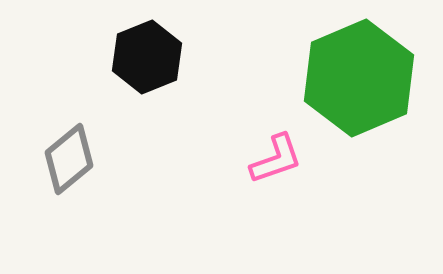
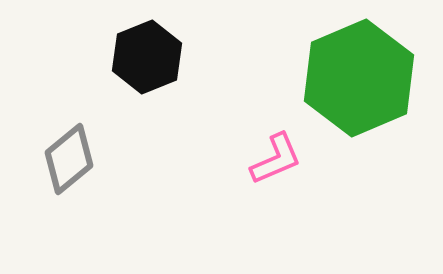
pink L-shape: rotated 4 degrees counterclockwise
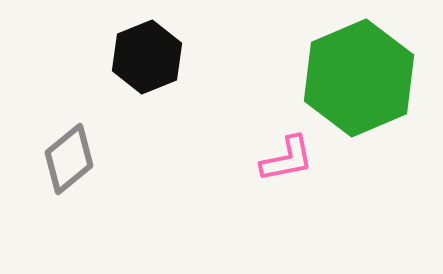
pink L-shape: moved 11 px right; rotated 12 degrees clockwise
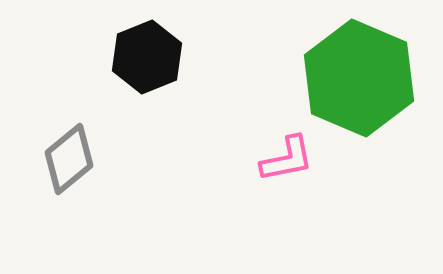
green hexagon: rotated 14 degrees counterclockwise
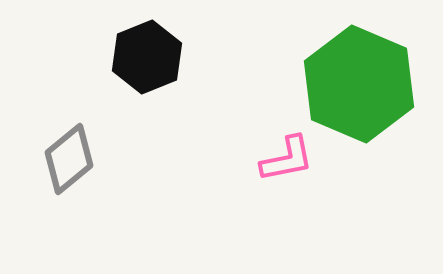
green hexagon: moved 6 px down
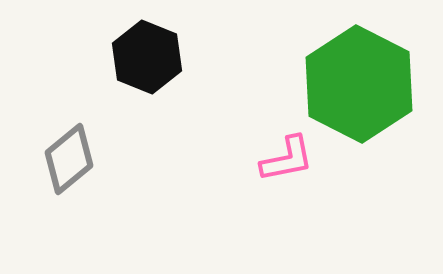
black hexagon: rotated 16 degrees counterclockwise
green hexagon: rotated 4 degrees clockwise
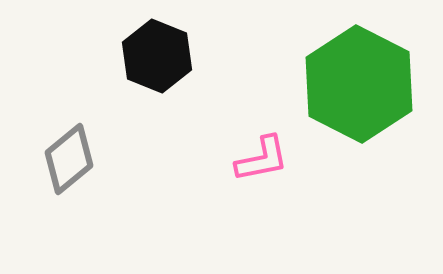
black hexagon: moved 10 px right, 1 px up
pink L-shape: moved 25 px left
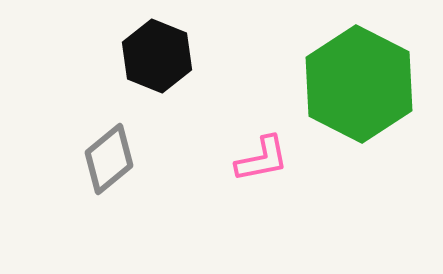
gray diamond: moved 40 px right
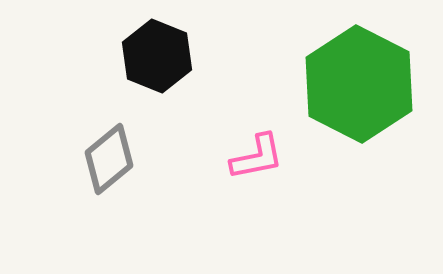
pink L-shape: moved 5 px left, 2 px up
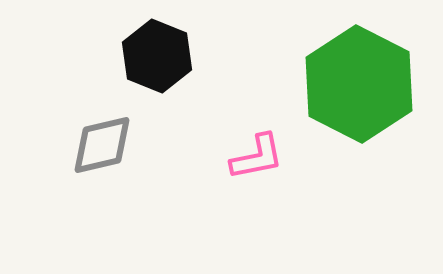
gray diamond: moved 7 px left, 14 px up; rotated 26 degrees clockwise
